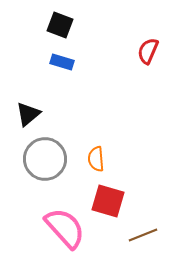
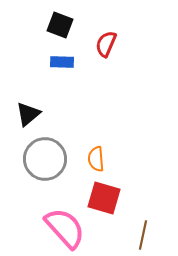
red semicircle: moved 42 px left, 7 px up
blue rectangle: rotated 15 degrees counterclockwise
red square: moved 4 px left, 3 px up
brown line: rotated 56 degrees counterclockwise
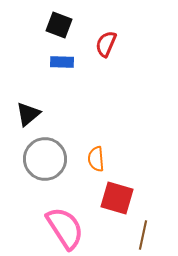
black square: moved 1 px left
red square: moved 13 px right
pink semicircle: rotated 9 degrees clockwise
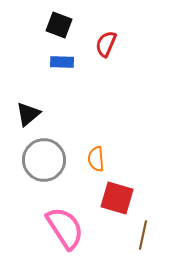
gray circle: moved 1 px left, 1 px down
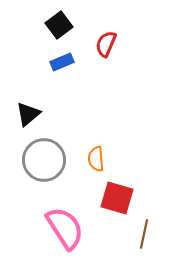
black square: rotated 32 degrees clockwise
blue rectangle: rotated 25 degrees counterclockwise
brown line: moved 1 px right, 1 px up
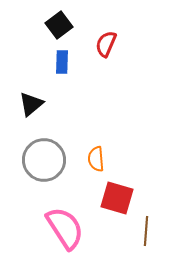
blue rectangle: rotated 65 degrees counterclockwise
black triangle: moved 3 px right, 10 px up
brown line: moved 2 px right, 3 px up; rotated 8 degrees counterclockwise
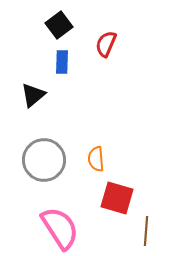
black triangle: moved 2 px right, 9 px up
pink semicircle: moved 5 px left
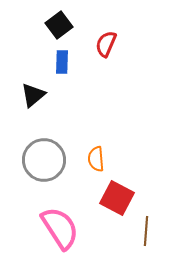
red square: rotated 12 degrees clockwise
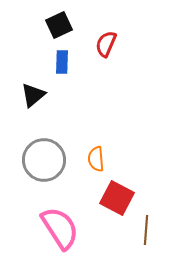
black square: rotated 12 degrees clockwise
brown line: moved 1 px up
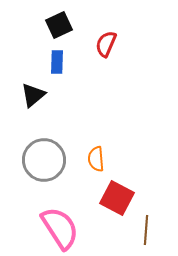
blue rectangle: moved 5 px left
